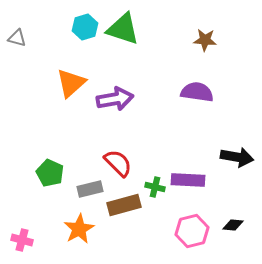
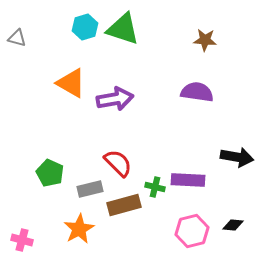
orange triangle: rotated 48 degrees counterclockwise
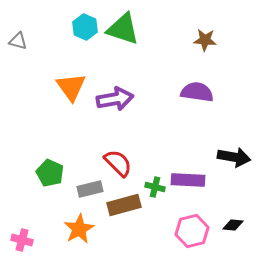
cyan hexagon: rotated 20 degrees counterclockwise
gray triangle: moved 1 px right, 3 px down
orange triangle: moved 4 px down; rotated 24 degrees clockwise
black arrow: moved 3 px left
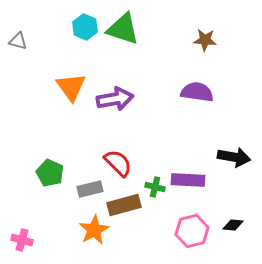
orange star: moved 15 px right, 1 px down
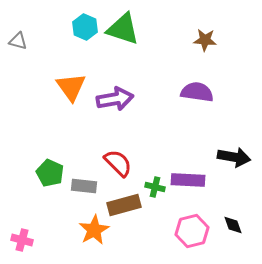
gray rectangle: moved 6 px left, 3 px up; rotated 20 degrees clockwise
black diamond: rotated 65 degrees clockwise
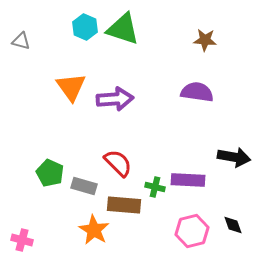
gray triangle: moved 3 px right
purple arrow: rotated 6 degrees clockwise
gray rectangle: rotated 10 degrees clockwise
brown rectangle: rotated 20 degrees clockwise
orange star: rotated 12 degrees counterclockwise
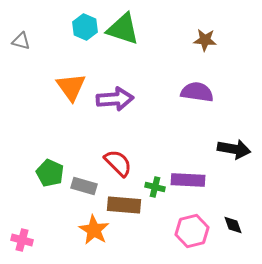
black arrow: moved 8 px up
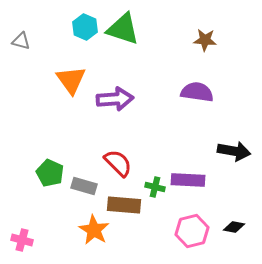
orange triangle: moved 7 px up
black arrow: moved 2 px down
black diamond: moved 1 px right, 2 px down; rotated 60 degrees counterclockwise
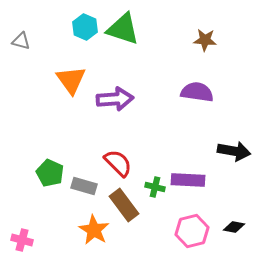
brown rectangle: rotated 48 degrees clockwise
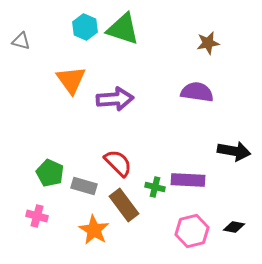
brown star: moved 3 px right, 3 px down; rotated 15 degrees counterclockwise
pink cross: moved 15 px right, 24 px up
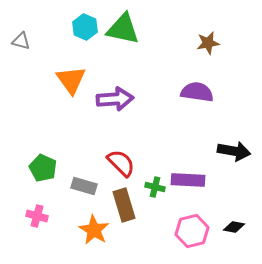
green triangle: rotated 6 degrees counterclockwise
red semicircle: moved 3 px right
green pentagon: moved 7 px left, 5 px up
brown rectangle: rotated 20 degrees clockwise
